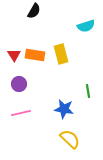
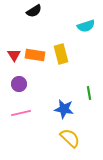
black semicircle: rotated 28 degrees clockwise
green line: moved 1 px right, 2 px down
yellow semicircle: moved 1 px up
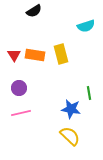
purple circle: moved 4 px down
blue star: moved 7 px right
yellow semicircle: moved 2 px up
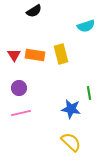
yellow semicircle: moved 1 px right, 6 px down
